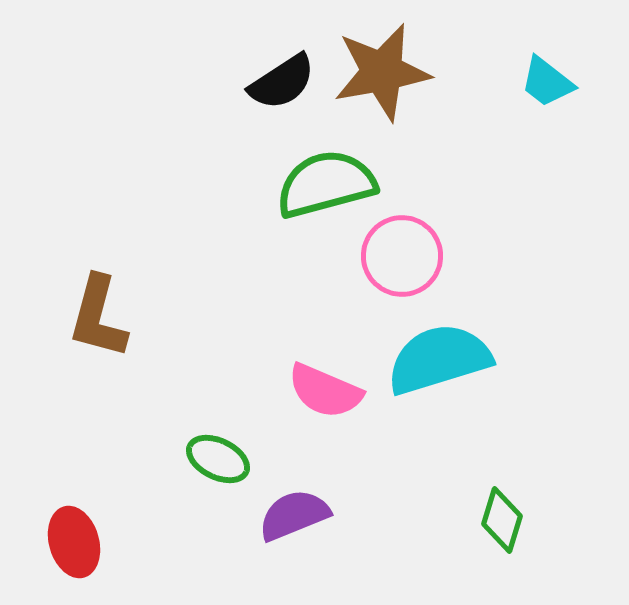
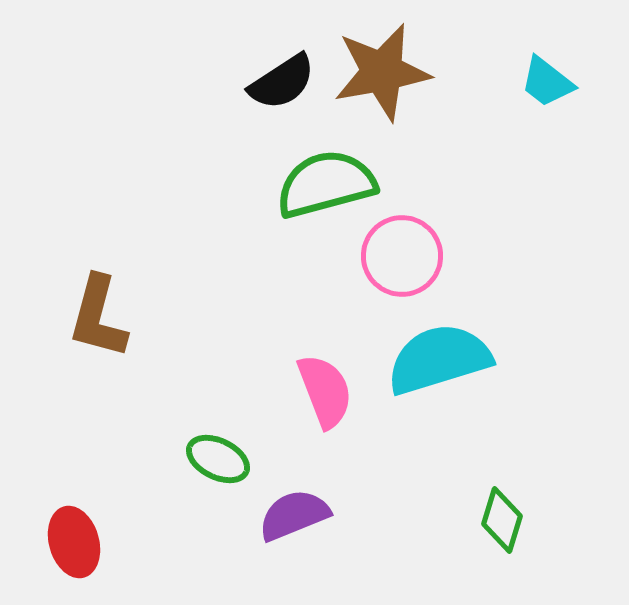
pink semicircle: rotated 134 degrees counterclockwise
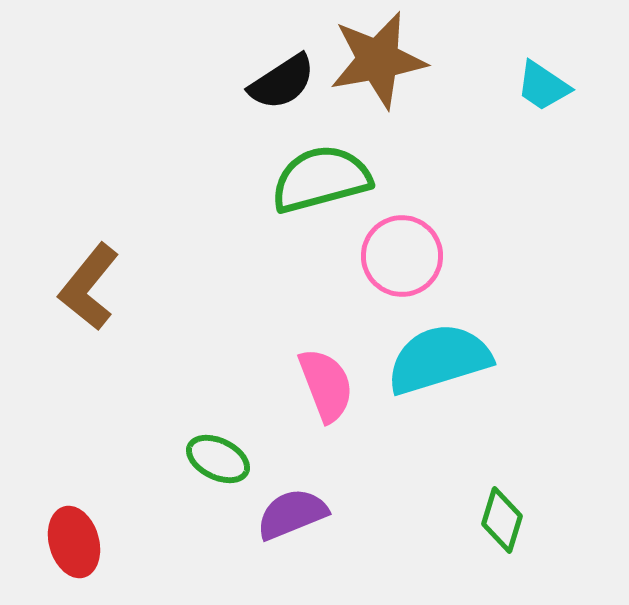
brown star: moved 4 px left, 12 px up
cyan trapezoid: moved 4 px left, 4 px down; rotated 4 degrees counterclockwise
green semicircle: moved 5 px left, 5 px up
brown L-shape: moved 9 px left, 30 px up; rotated 24 degrees clockwise
pink semicircle: moved 1 px right, 6 px up
purple semicircle: moved 2 px left, 1 px up
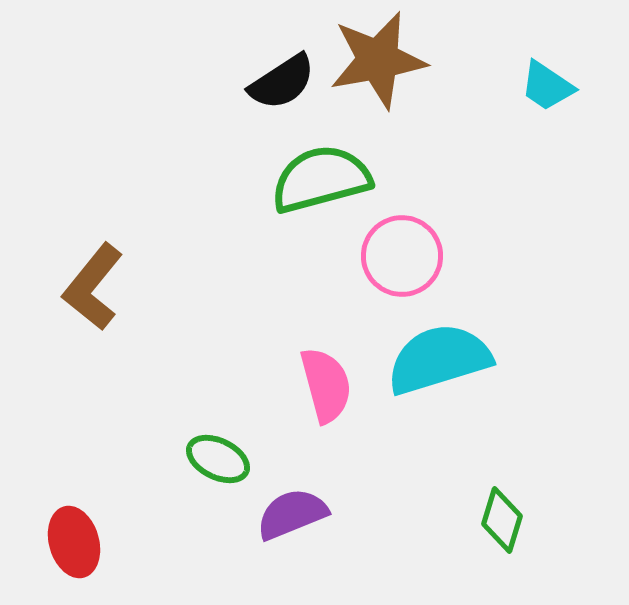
cyan trapezoid: moved 4 px right
brown L-shape: moved 4 px right
pink semicircle: rotated 6 degrees clockwise
